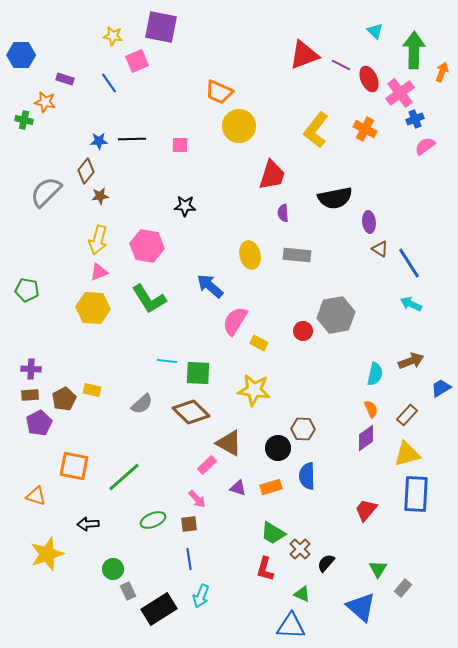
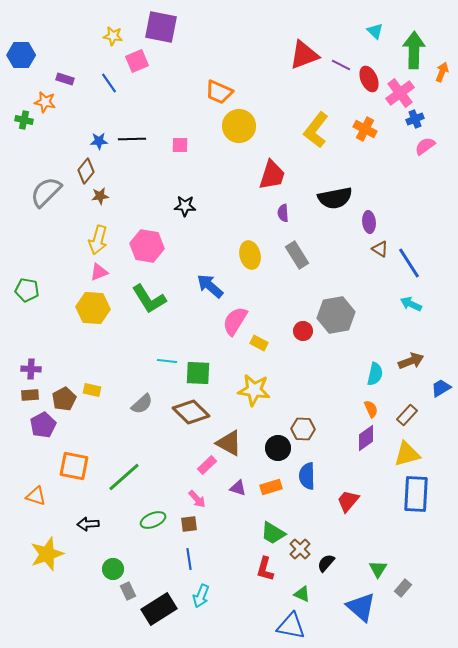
gray rectangle at (297, 255): rotated 52 degrees clockwise
purple pentagon at (39, 423): moved 4 px right, 2 px down
red trapezoid at (366, 510): moved 18 px left, 9 px up
blue triangle at (291, 626): rotated 8 degrees clockwise
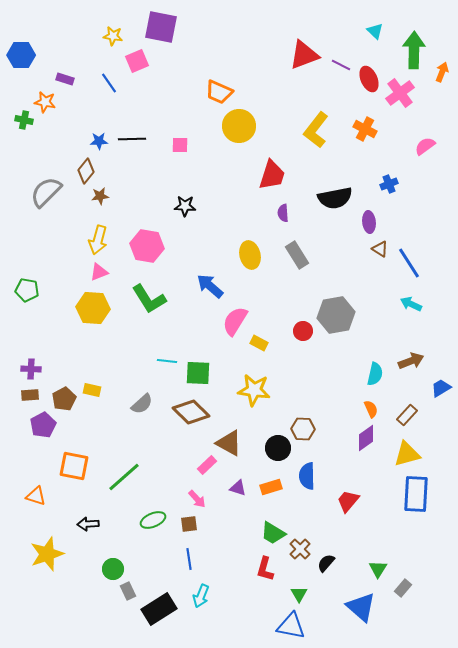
blue cross at (415, 119): moved 26 px left, 65 px down
green triangle at (302, 594): moved 3 px left; rotated 36 degrees clockwise
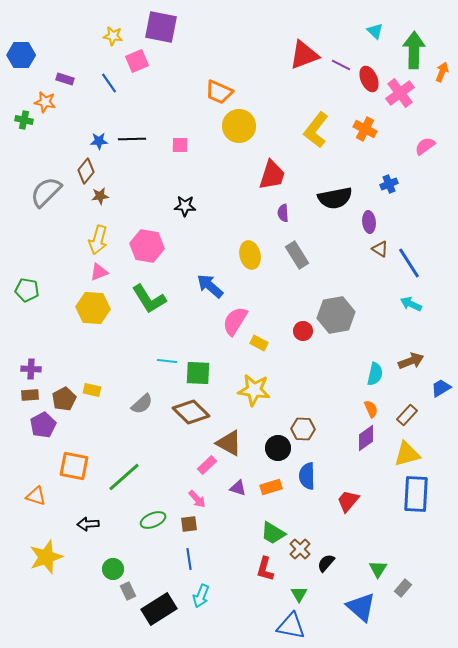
yellow star at (47, 554): moved 1 px left, 3 px down
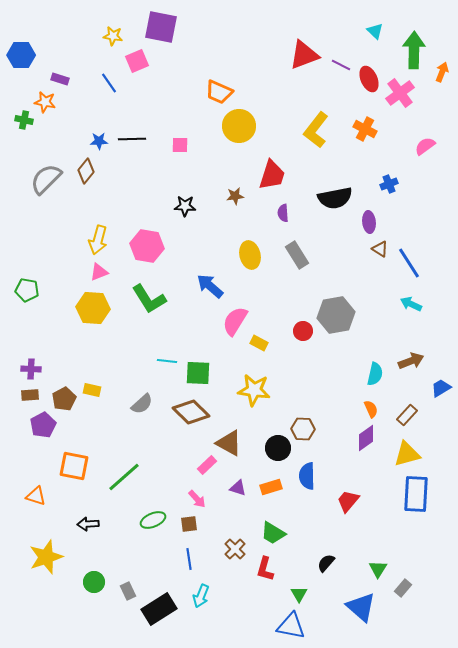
purple rectangle at (65, 79): moved 5 px left
gray semicircle at (46, 192): moved 13 px up
brown star at (100, 196): moved 135 px right
brown cross at (300, 549): moved 65 px left
green circle at (113, 569): moved 19 px left, 13 px down
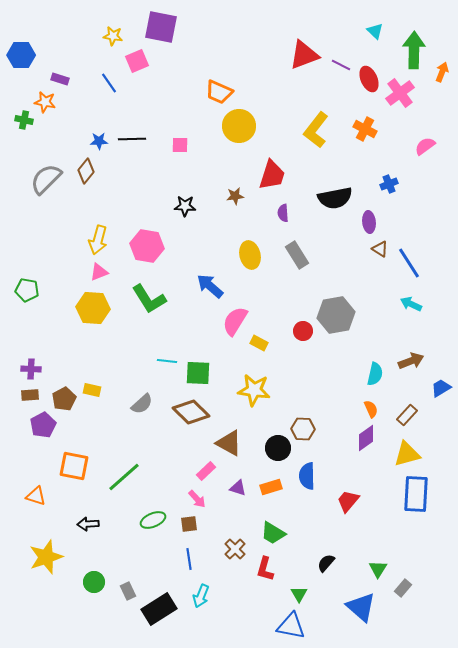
pink rectangle at (207, 465): moved 1 px left, 6 px down
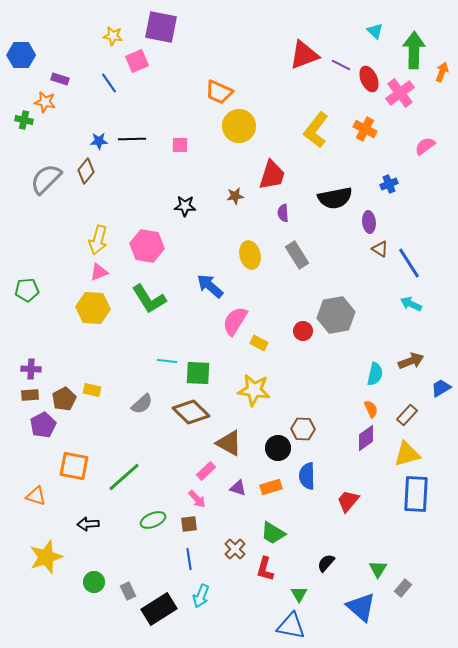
green pentagon at (27, 290): rotated 15 degrees counterclockwise
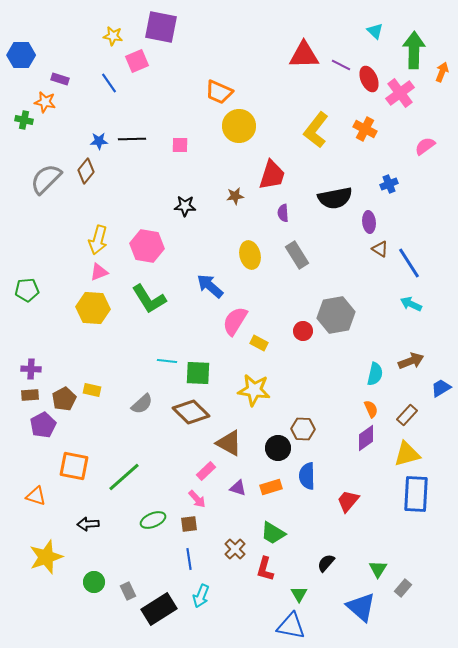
red triangle at (304, 55): rotated 20 degrees clockwise
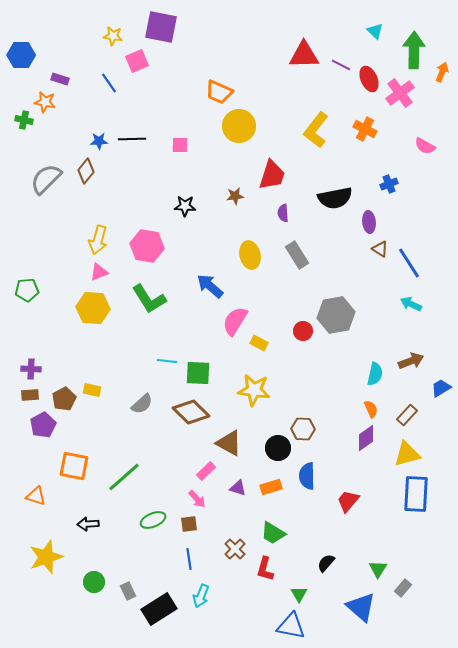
pink semicircle at (425, 146): rotated 115 degrees counterclockwise
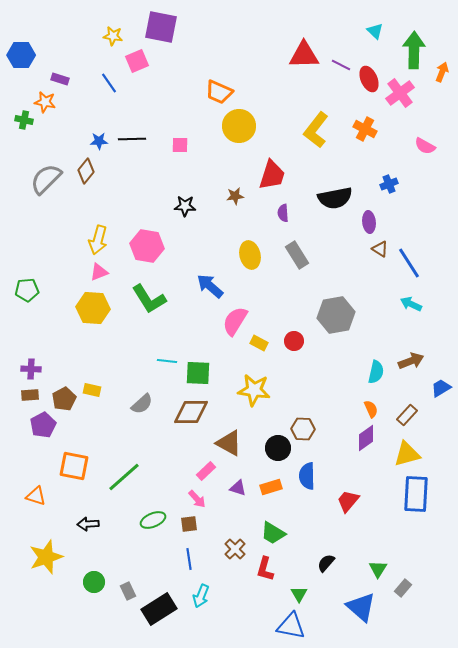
red circle at (303, 331): moved 9 px left, 10 px down
cyan semicircle at (375, 374): moved 1 px right, 2 px up
brown diamond at (191, 412): rotated 45 degrees counterclockwise
